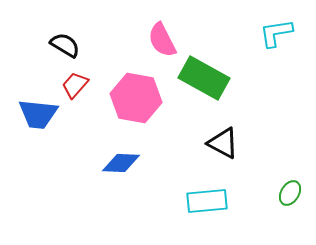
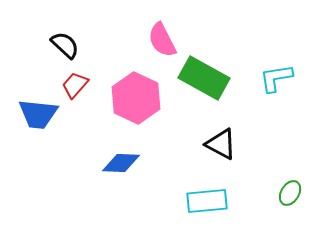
cyan L-shape: moved 45 px down
black semicircle: rotated 12 degrees clockwise
pink hexagon: rotated 15 degrees clockwise
black triangle: moved 2 px left, 1 px down
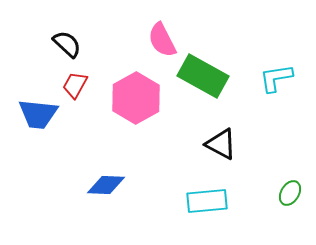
black semicircle: moved 2 px right, 1 px up
green rectangle: moved 1 px left, 2 px up
red trapezoid: rotated 12 degrees counterclockwise
pink hexagon: rotated 6 degrees clockwise
blue diamond: moved 15 px left, 22 px down
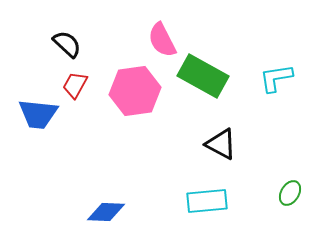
pink hexagon: moved 1 px left, 7 px up; rotated 21 degrees clockwise
blue diamond: moved 27 px down
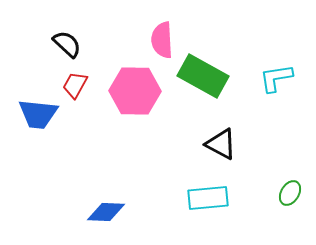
pink semicircle: rotated 24 degrees clockwise
pink hexagon: rotated 9 degrees clockwise
cyan rectangle: moved 1 px right, 3 px up
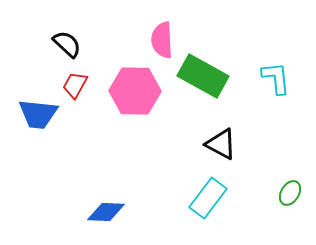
cyan L-shape: rotated 93 degrees clockwise
cyan rectangle: rotated 48 degrees counterclockwise
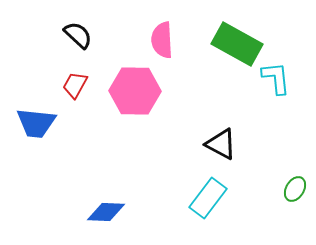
black semicircle: moved 11 px right, 9 px up
green rectangle: moved 34 px right, 32 px up
blue trapezoid: moved 2 px left, 9 px down
green ellipse: moved 5 px right, 4 px up
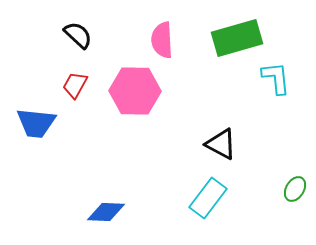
green rectangle: moved 6 px up; rotated 45 degrees counterclockwise
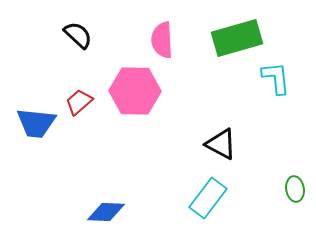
red trapezoid: moved 4 px right, 17 px down; rotated 20 degrees clockwise
green ellipse: rotated 40 degrees counterclockwise
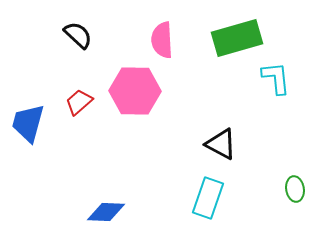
blue trapezoid: moved 8 px left; rotated 99 degrees clockwise
cyan rectangle: rotated 18 degrees counterclockwise
